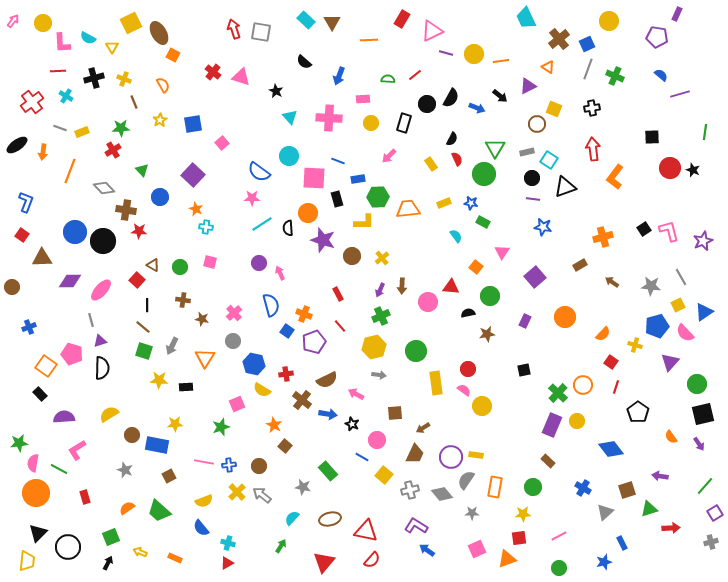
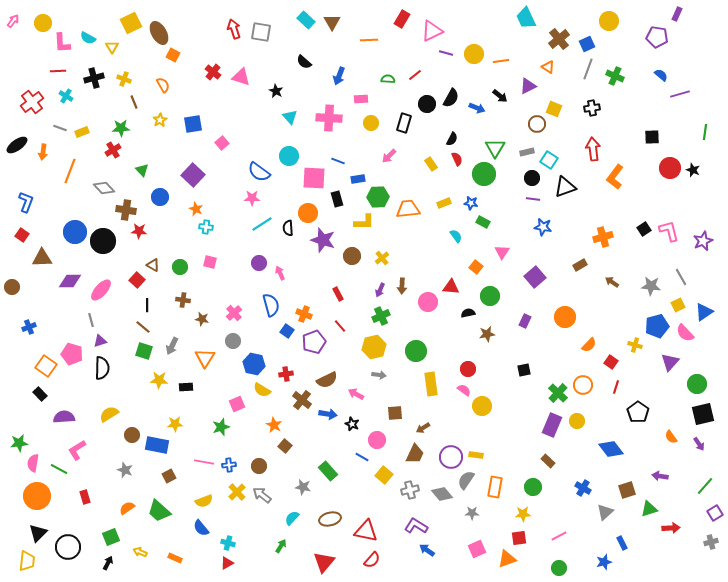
pink rectangle at (363, 99): moved 2 px left
orange semicircle at (603, 334): moved 14 px left, 11 px down
yellow rectangle at (436, 383): moved 5 px left, 1 px down
orange circle at (36, 493): moved 1 px right, 3 px down
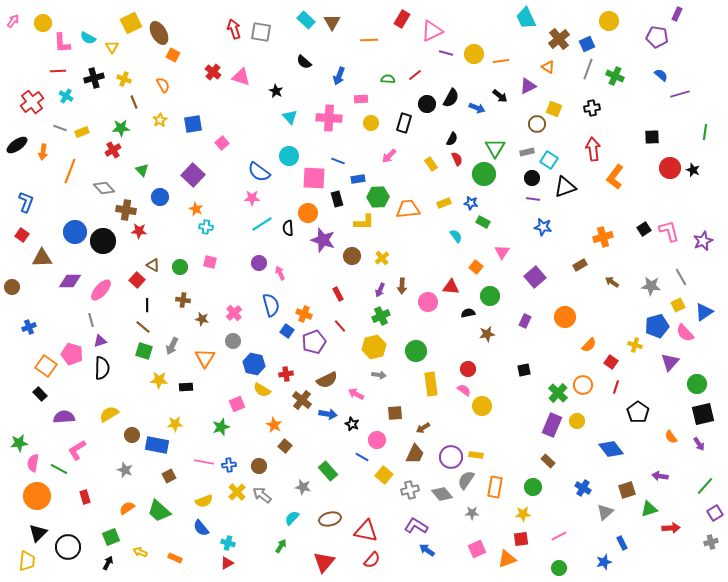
red square at (519, 538): moved 2 px right, 1 px down
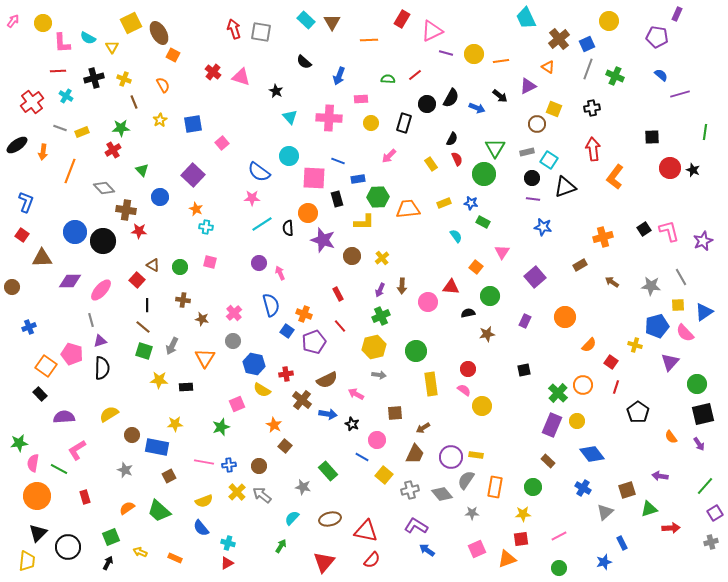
yellow square at (678, 305): rotated 24 degrees clockwise
blue rectangle at (157, 445): moved 2 px down
blue diamond at (611, 449): moved 19 px left, 5 px down
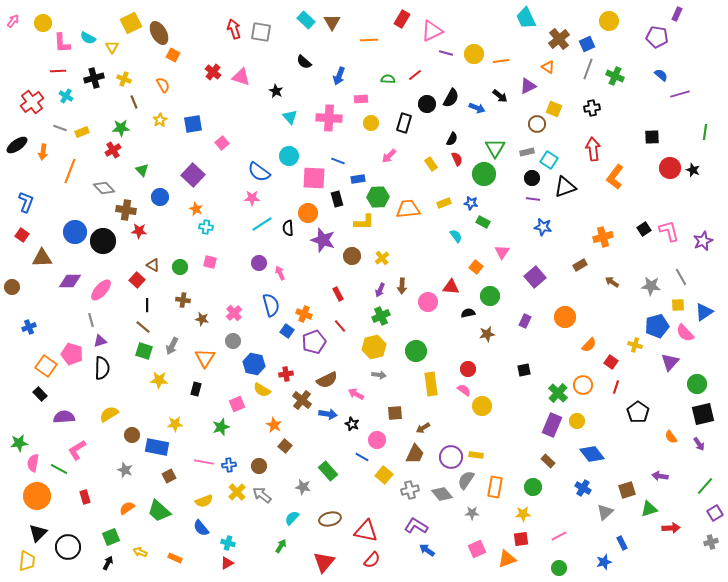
black rectangle at (186, 387): moved 10 px right, 2 px down; rotated 72 degrees counterclockwise
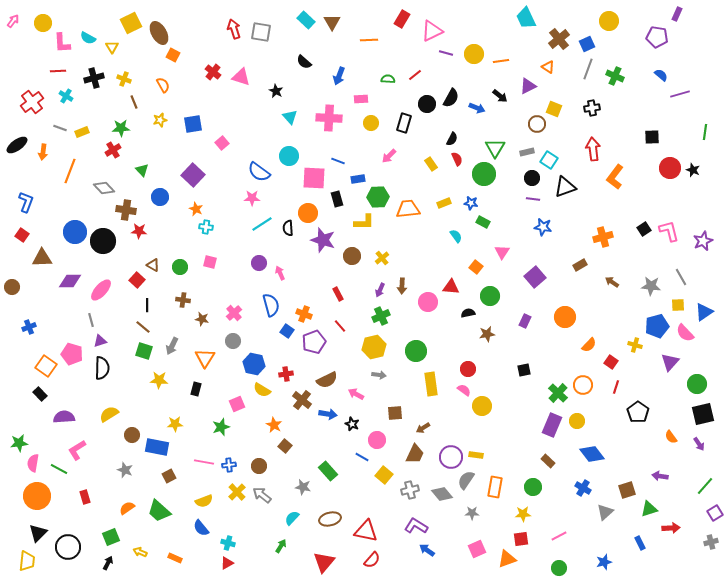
yellow star at (160, 120): rotated 16 degrees clockwise
blue rectangle at (622, 543): moved 18 px right
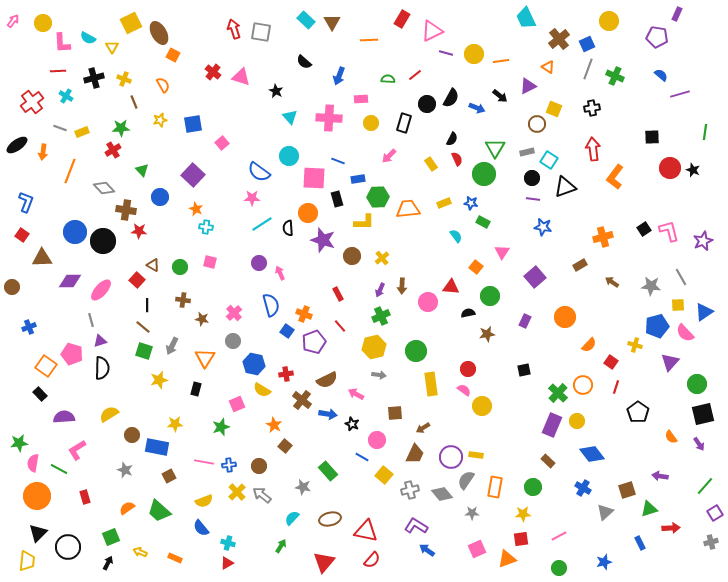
yellow star at (159, 380): rotated 18 degrees counterclockwise
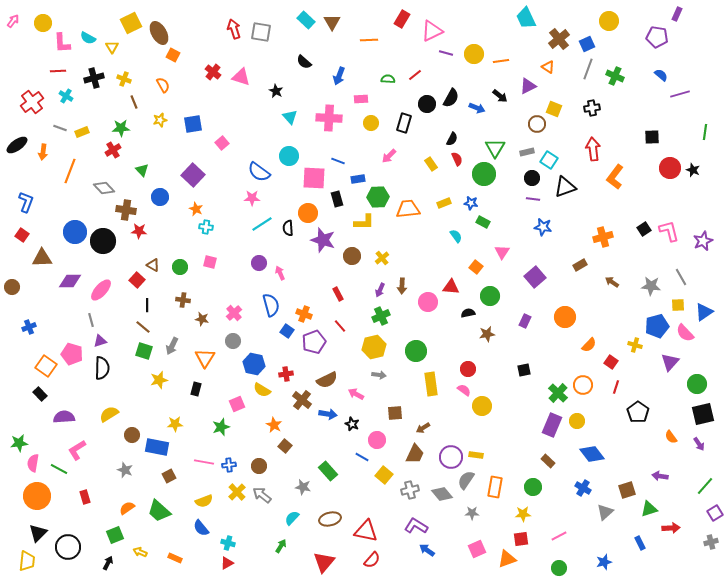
green square at (111, 537): moved 4 px right, 2 px up
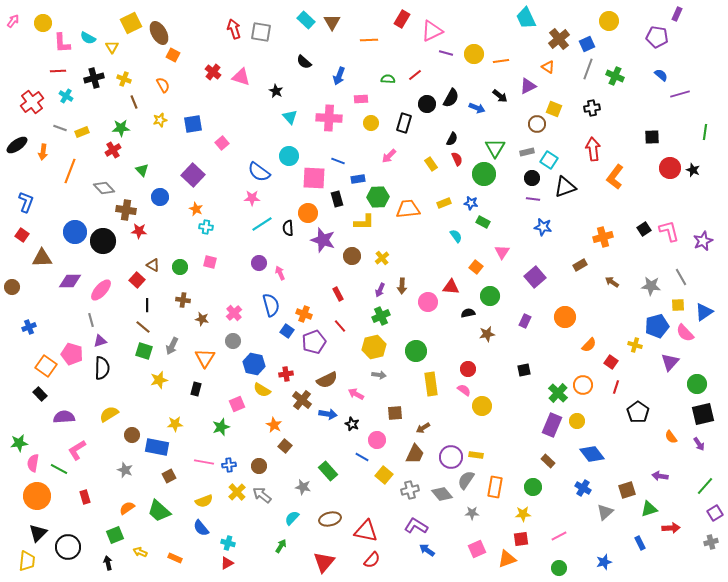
black arrow at (108, 563): rotated 40 degrees counterclockwise
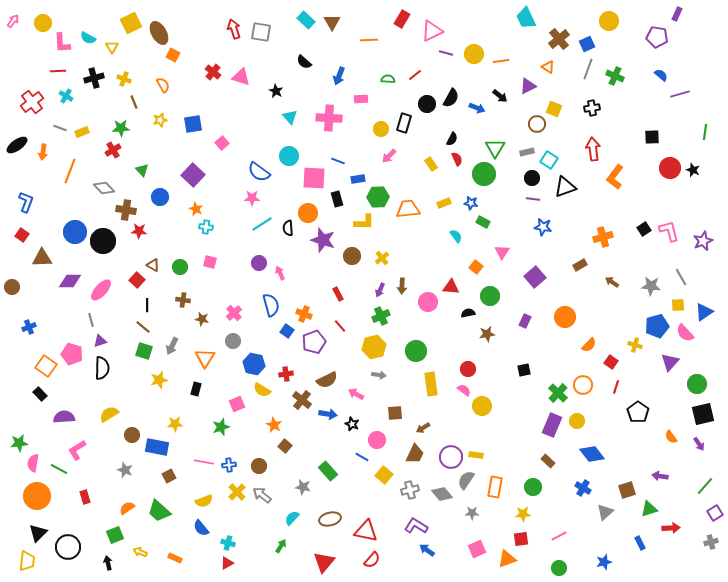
yellow circle at (371, 123): moved 10 px right, 6 px down
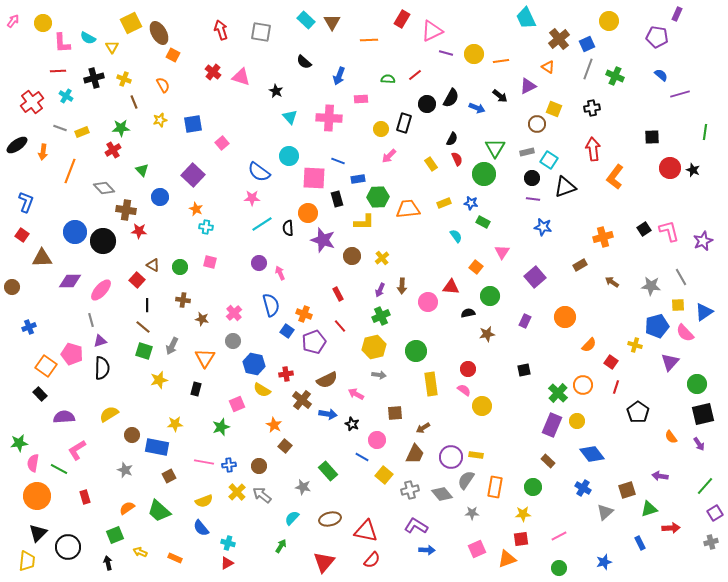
red arrow at (234, 29): moved 13 px left, 1 px down
blue arrow at (427, 550): rotated 147 degrees clockwise
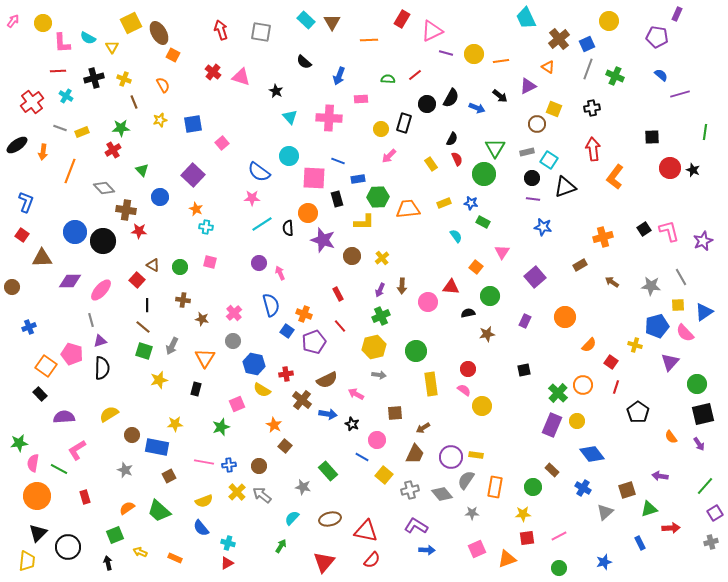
brown rectangle at (548, 461): moved 4 px right, 9 px down
red square at (521, 539): moved 6 px right, 1 px up
